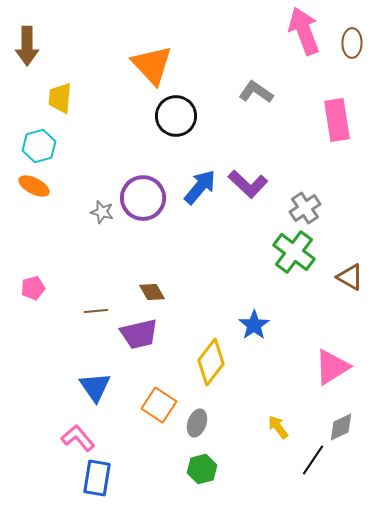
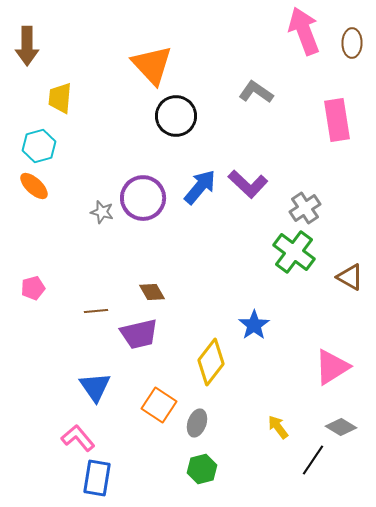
orange ellipse: rotated 16 degrees clockwise
gray diamond: rotated 56 degrees clockwise
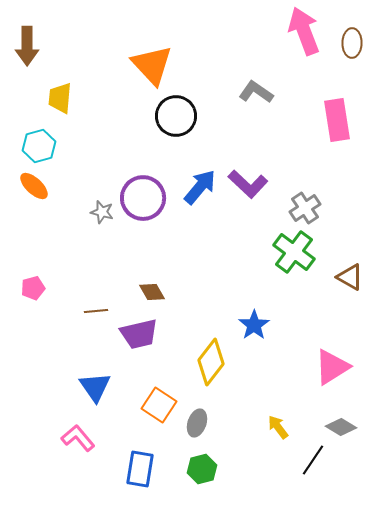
blue rectangle: moved 43 px right, 9 px up
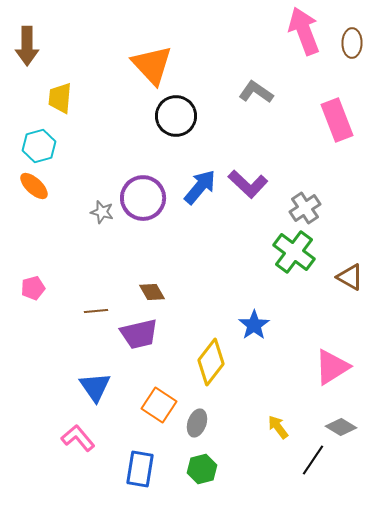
pink rectangle: rotated 12 degrees counterclockwise
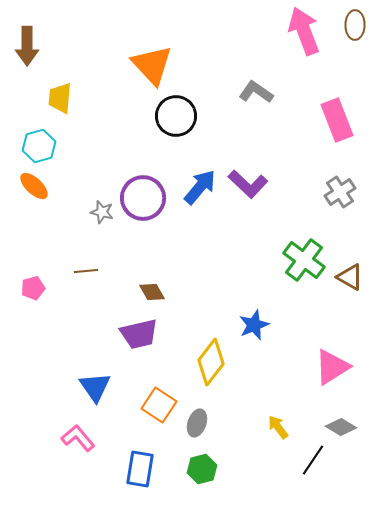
brown ellipse: moved 3 px right, 18 px up
gray cross: moved 35 px right, 16 px up
green cross: moved 10 px right, 8 px down
brown line: moved 10 px left, 40 px up
blue star: rotated 12 degrees clockwise
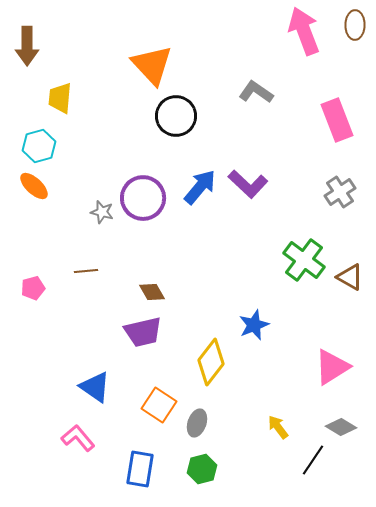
purple trapezoid: moved 4 px right, 2 px up
blue triangle: rotated 20 degrees counterclockwise
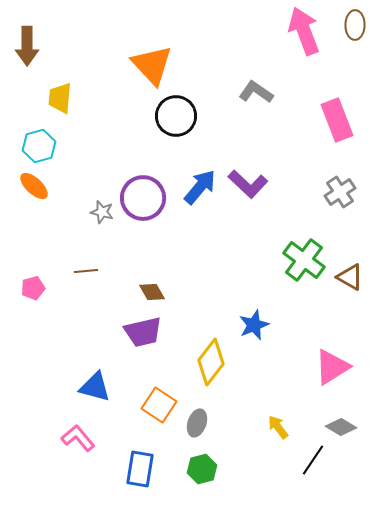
blue triangle: rotated 20 degrees counterclockwise
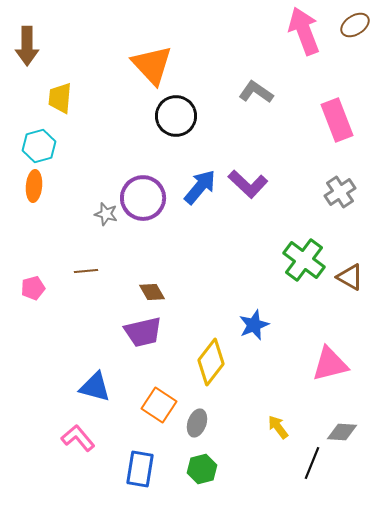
brown ellipse: rotated 56 degrees clockwise
orange ellipse: rotated 52 degrees clockwise
gray star: moved 4 px right, 2 px down
pink triangle: moved 2 px left, 3 px up; rotated 18 degrees clockwise
gray diamond: moved 1 px right, 5 px down; rotated 28 degrees counterclockwise
black line: moved 1 px left, 3 px down; rotated 12 degrees counterclockwise
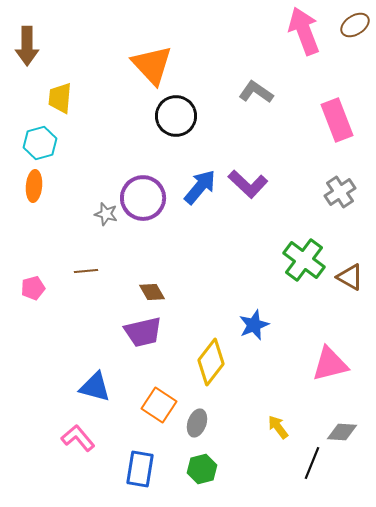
cyan hexagon: moved 1 px right, 3 px up
